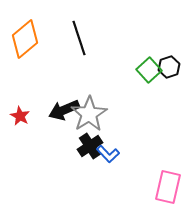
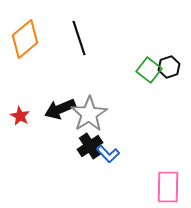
green square: rotated 10 degrees counterclockwise
black arrow: moved 4 px left, 1 px up
pink rectangle: rotated 12 degrees counterclockwise
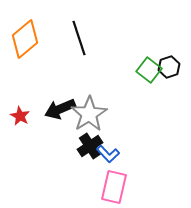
pink rectangle: moved 54 px left; rotated 12 degrees clockwise
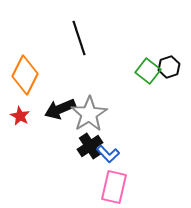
orange diamond: moved 36 px down; rotated 24 degrees counterclockwise
green square: moved 1 px left, 1 px down
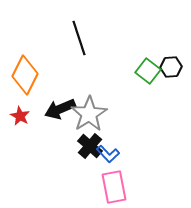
black hexagon: moved 2 px right; rotated 15 degrees clockwise
black cross: rotated 15 degrees counterclockwise
pink rectangle: rotated 24 degrees counterclockwise
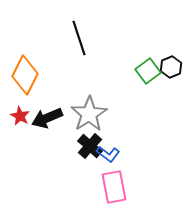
black hexagon: rotated 20 degrees counterclockwise
green square: rotated 15 degrees clockwise
black arrow: moved 13 px left, 9 px down
blue L-shape: rotated 10 degrees counterclockwise
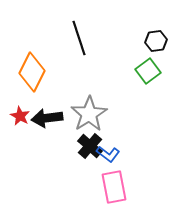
black hexagon: moved 15 px left, 26 px up; rotated 15 degrees clockwise
orange diamond: moved 7 px right, 3 px up
black arrow: rotated 16 degrees clockwise
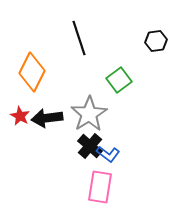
green square: moved 29 px left, 9 px down
pink rectangle: moved 14 px left; rotated 20 degrees clockwise
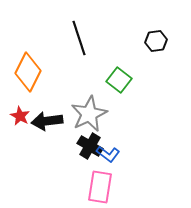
orange diamond: moved 4 px left
green square: rotated 15 degrees counterclockwise
gray star: rotated 6 degrees clockwise
black arrow: moved 3 px down
black cross: rotated 10 degrees counterclockwise
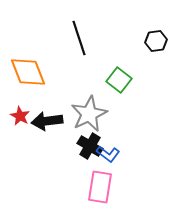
orange diamond: rotated 48 degrees counterclockwise
